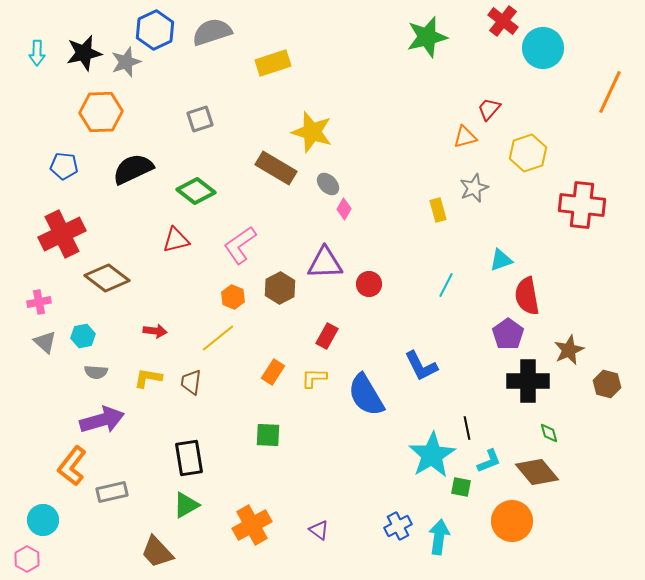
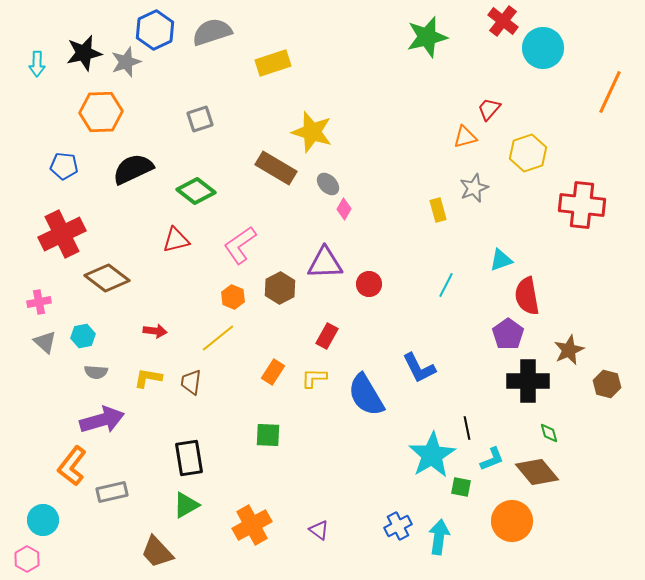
cyan arrow at (37, 53): moved 11 px down
blue L-shape at (421, 366): moved 2 px left, 2 px down
cyan L-shape at (489, 461): moved 3 px right, 2 px up
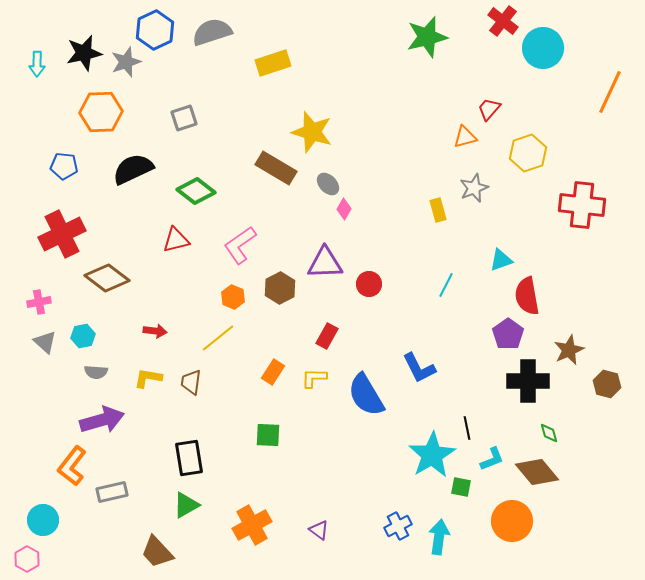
gray square at (200, 119): moved 16 px left, 1 px up
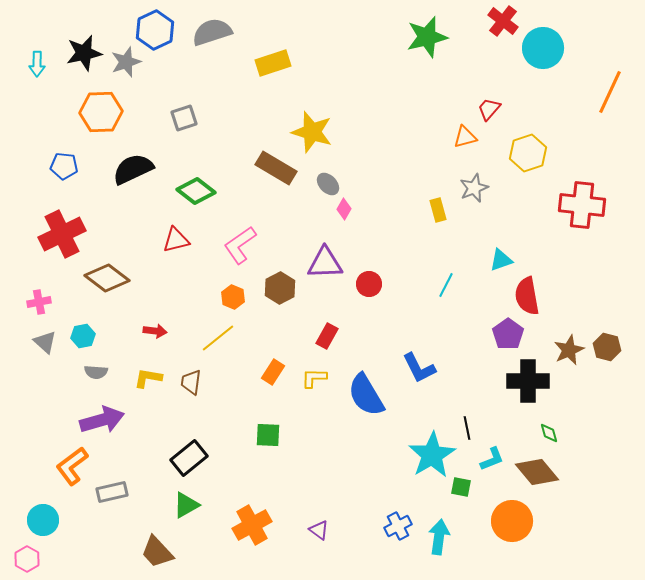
brown hexagon at (607, 384): moved 37 px up
black rectangle at (189, 458): rotated 60 degrees clockwise
orange L-shape at (72, 466): rotated 15 degrees clockwise
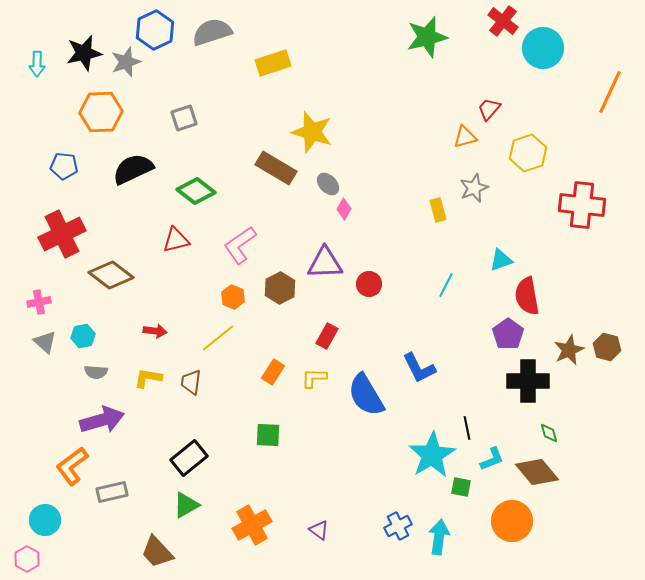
brown diamond at (107, 278): moved 4 px right, 3 px up
cyan circle at (43, 520): moved 2 px right
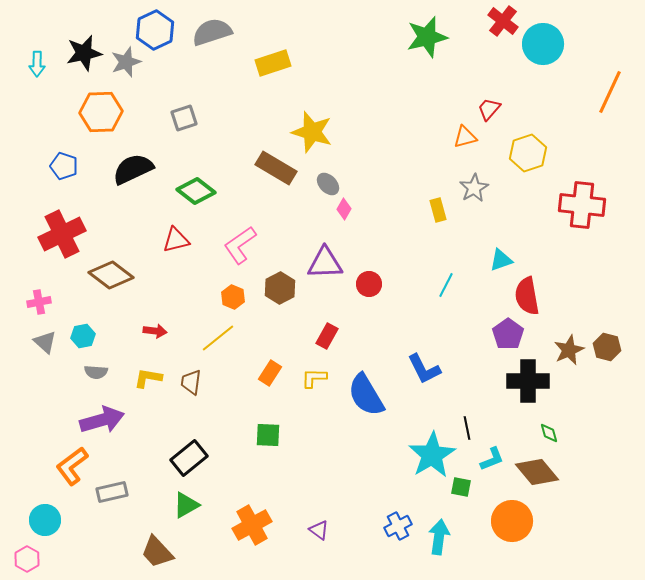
cyan circle at (543, 48): moved 4 px up
blue pentagon at (64, 166): rotated 12 degrees clockwise
gray star at (474, 188): rotated 8 degrees counterclockwise
blue L-shape at (419, 368): moved 5 px right, 1 px down
orange rectangle at (273, 372): moved 3 px left, 1 px down
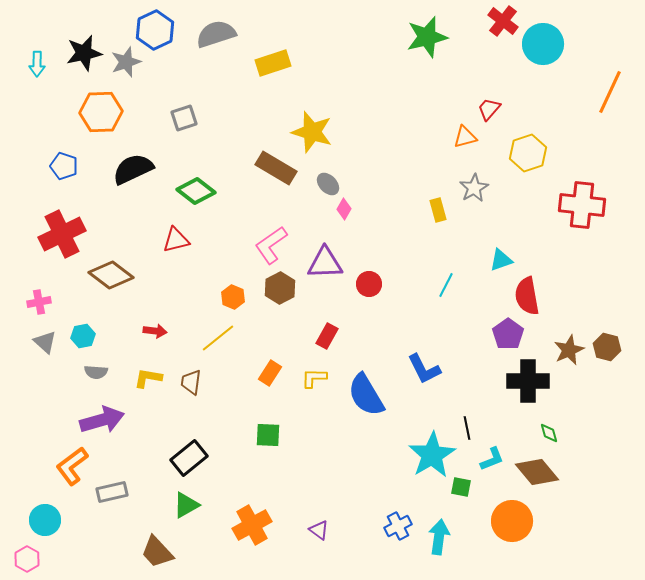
gray semicircle at (212, 32): moved 4 px right, 2 px down
pink L-shape at (240, 245): moved 31 px right
